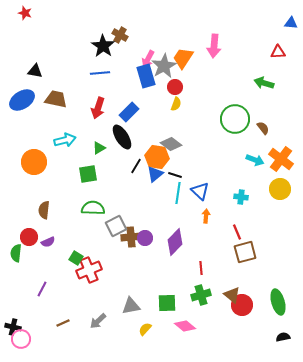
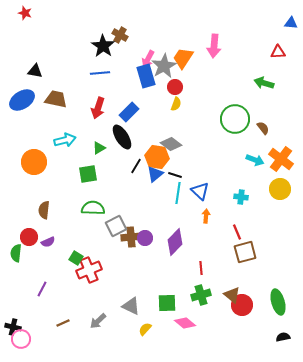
gray triangle at (131, 306): rotated 36 degrees clockwise
pink diamond at (185, 326): moved 3 px up
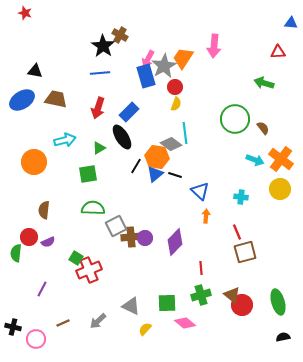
cyan line at (178, 193): moved 7 px right, 60 px up; rotated 15 degrees counterclockwise
pink circle at (21, 339): moved 15 px right
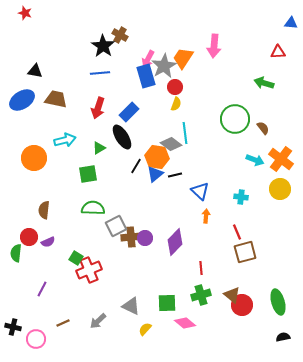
orange circle at (34, 162): moved 4 px up
black line at (175, 175): rotated 32 degrees counterclockwise
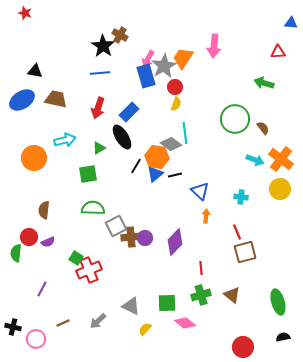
red circle at (242, 305): moved 1 px right, 42 px down
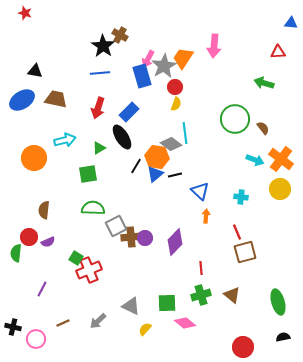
blue rectangle at (146, 76): moved 4 px left
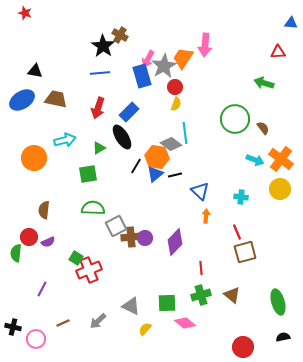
pink arrow at (214, 46): moved 9 px left, 1 px up
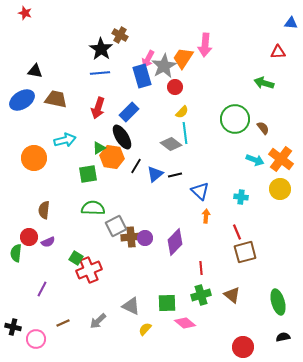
black star at (103, 46): moved 2 px left, 3 px down
yellow semicircle at (176, 104): moved 6 px right, 8 px down; rotated 24 degrees clockwise
orange hexagon at (157, 157): moved 45 px left
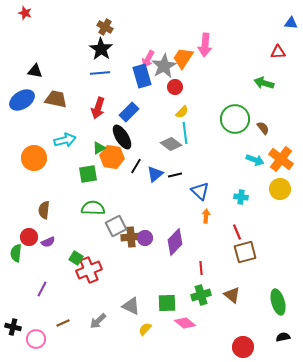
brown cross at (120, 35): moved 15 px left, 8 px up
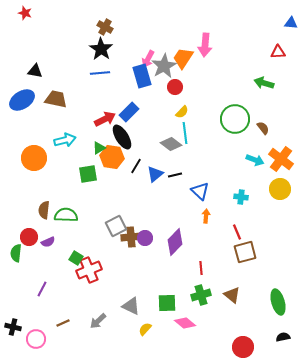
red arrow at (98, 108): moved 7 px right, 11 px down; rotated 135 degrees counterclockwise
green semicircle at (93, 208): moved 27 px left, 7 px down
